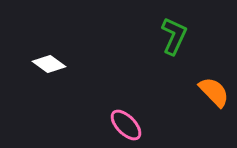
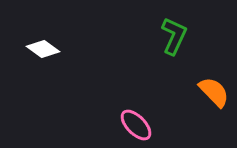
white diamond: moved 6 px left, 15 px up
pink ellipse: moved 10 px right
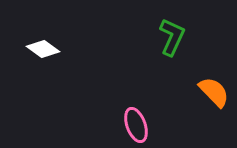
green L-shape: moved 2 px left, 1 px down
pink ellipse: rotated 24 degrees clockwise
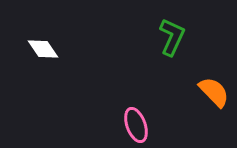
white diamond: rotated 20 degrees clockwise
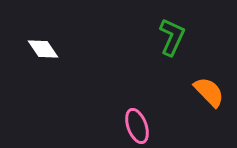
orange semicircle: moved 5 px left
pink ellipse: moved 1 px right, 1 px down
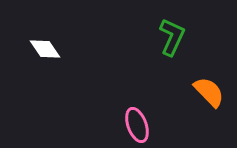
white diamond: moved 2 px right
pink ellipse: moved 1 px up
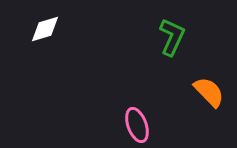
white diamond: moved 20 px up; rotated 72 degrees counterclockwise
